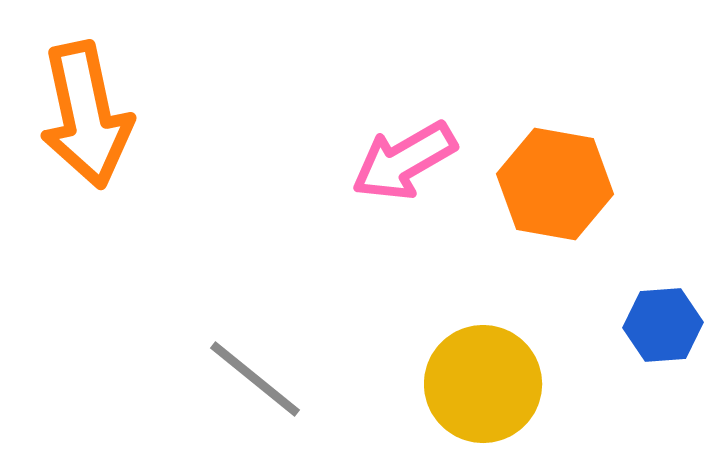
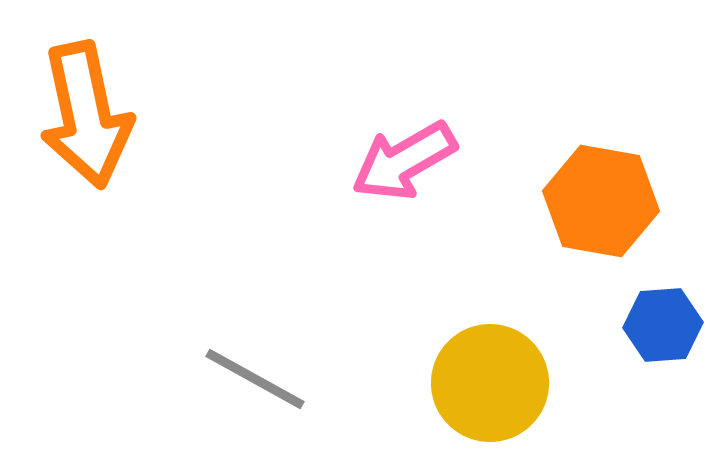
orange hexagon: moved 46 px right, 17 px down
gray line: rotated 10 degrees counterclockwise
yellow circle: moved 7 px right, 1 px up
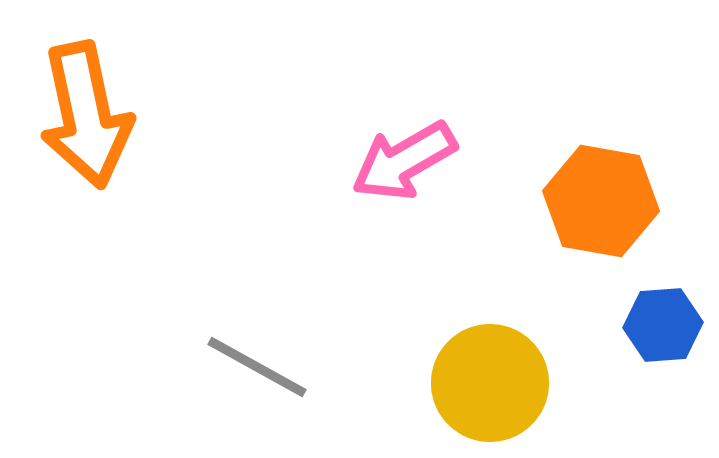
gray line: moved 2 px right, 12 px up
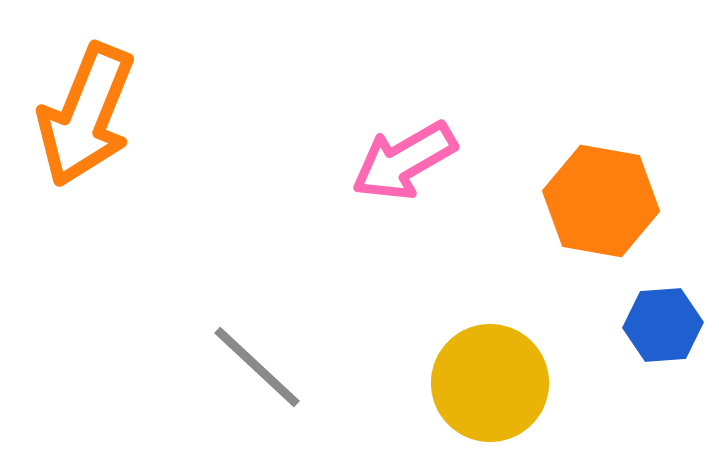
orange arrow: rotated 34 degrees clockwise
gray line: rotated 14 degrees clockwise
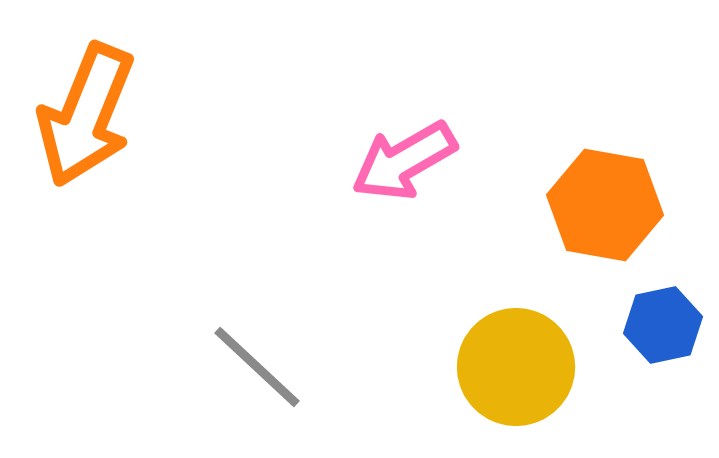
orange hexagon: moved 4 px right, 4 px down
blue hexagon: rotated 8 degrees counterclockwise
yellow circle: moved 26 px right, 16 px up
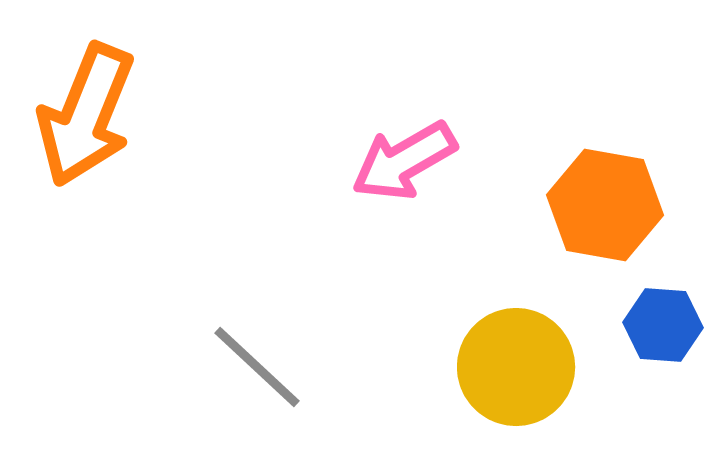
blue hexagon: rotated 16 degrees clockwise
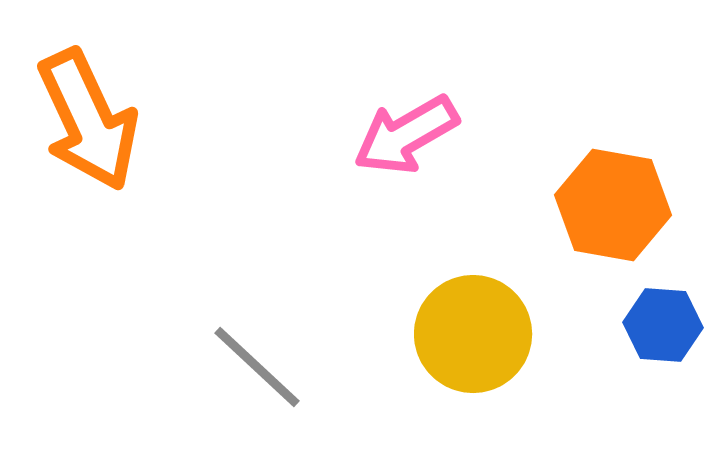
orange arrow: moved 2 px right, 5 px down; rotated 47 degrees counterclockwise
pink arrow: moved 2 px right, 26 px up
orange hexagon: moved 8 px right
yellow circle: moved 43 px left, 33 px up
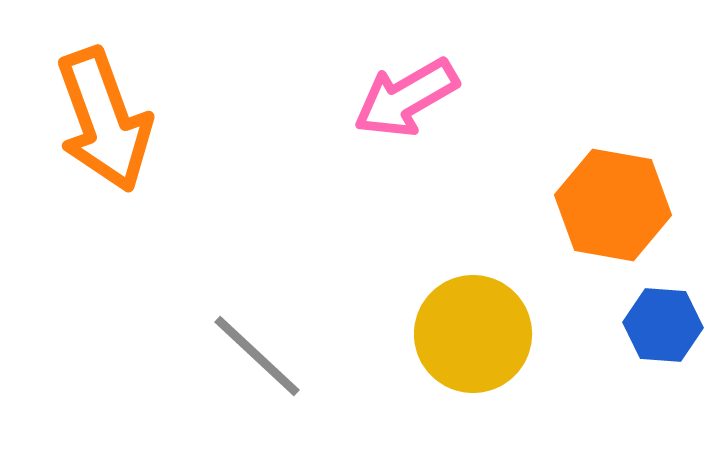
orange arrow: moved 16 px right; rotated 5 degrees clockwise
pink arrow: moved 37 px up
gray line: moved 11 px up
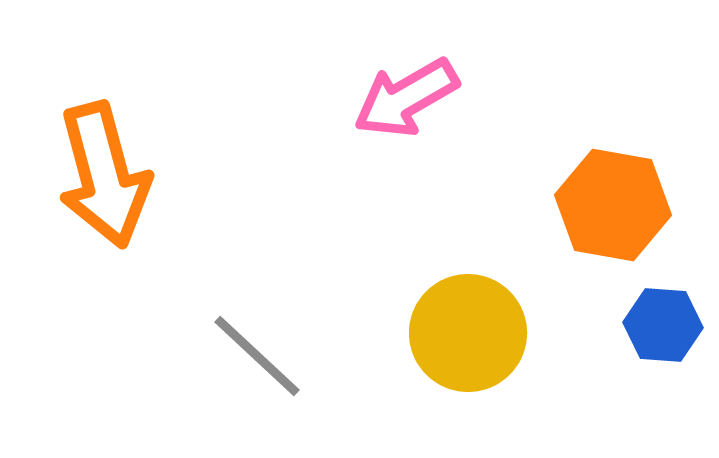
orange arrow: moved 55 px down; rotated 5 degrees clockwise
yellow circle: moved 5 px left, 1 px up
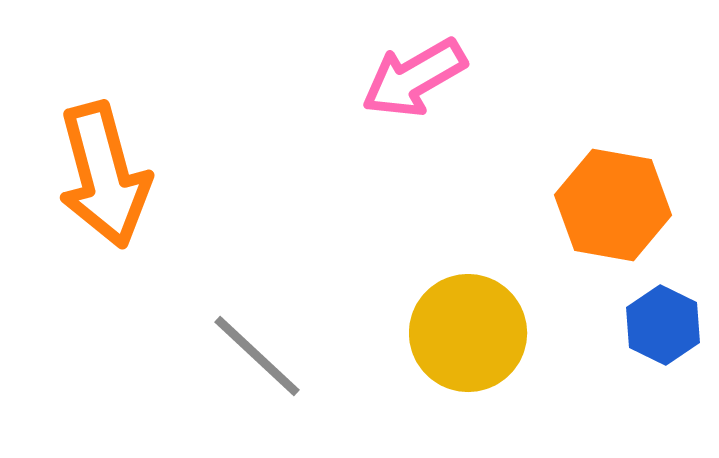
pink arrow: moved 8 px right, 20 px up
blue hexagon: rotated 22 degrees clockwise
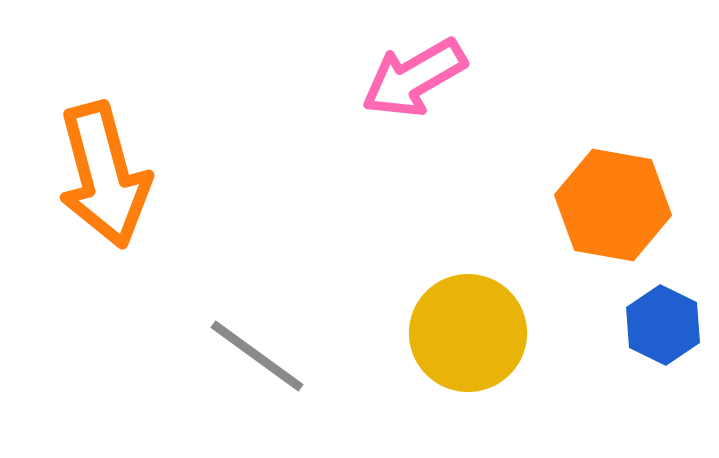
gray line: rotated 7 degrees counterclockwise
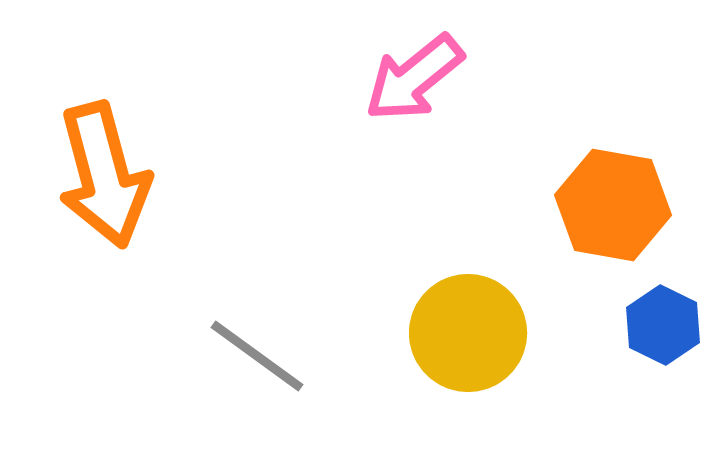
pink arrow: rotated 9 degrees counterclockwise
